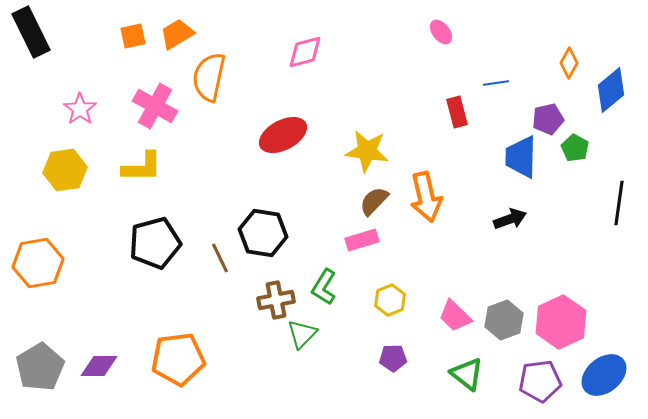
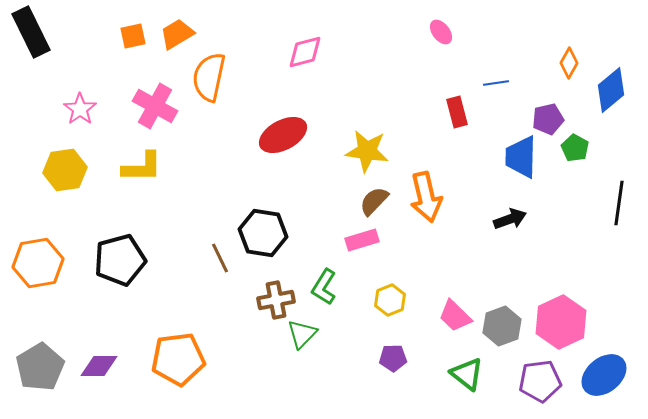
black pentagon at (155, 243): moved 35 px left, 17 px down
gray hexagon at (504, 320): moved 2 px left, 6 px down
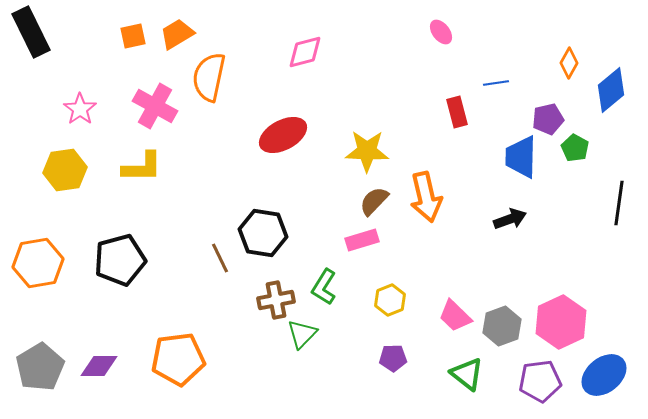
yellow star at (367, 151): rotated 6 degrees counterclockwise
